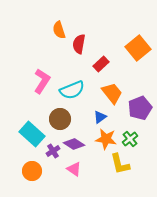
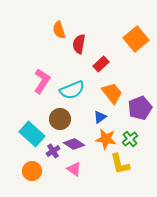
orange square: moved 2 px left, 9 px up
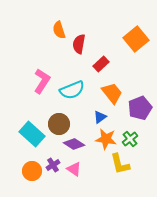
brown circle: moved 1 px left, 5 px down
purple cross: moved 14 px down
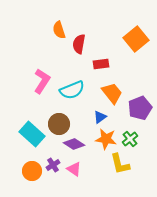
red rectangle: rotated 35 degrees clockwise
